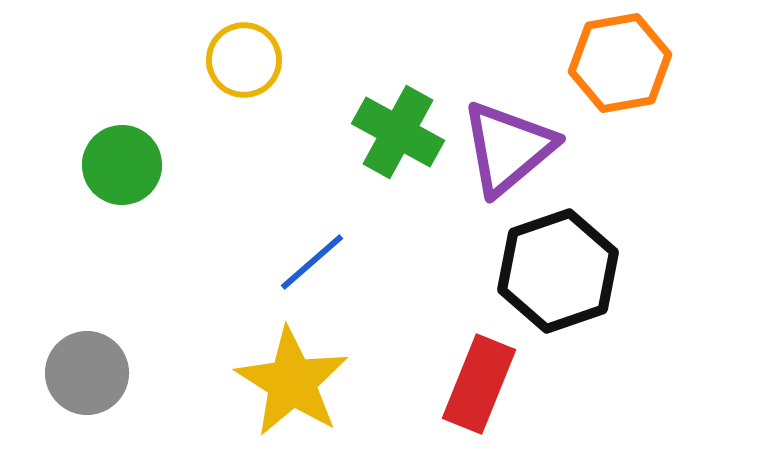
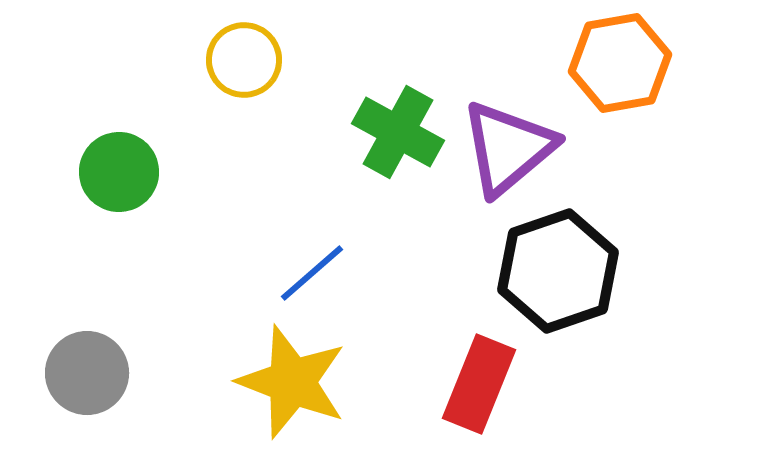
green circle: moved 3 px left, 7 px down
blue line: moved 11 px down
yellow star: rotated 11 degrees counterclockwise
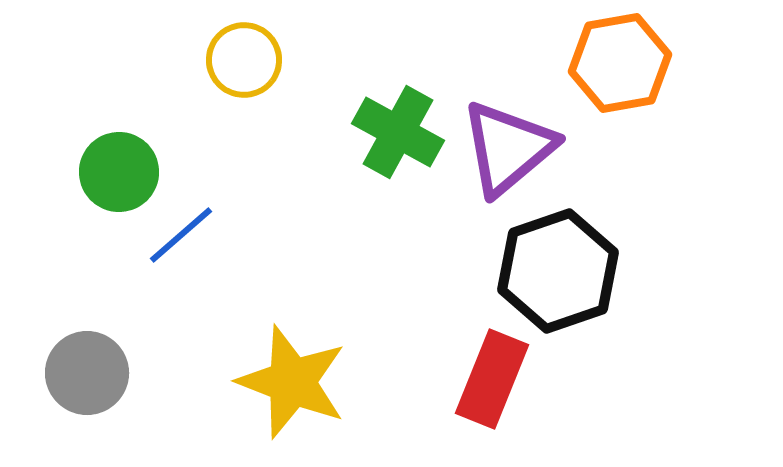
blue line: moved 131 px left, 38 px up
red rectangle: moved 13 px right, 5 px up
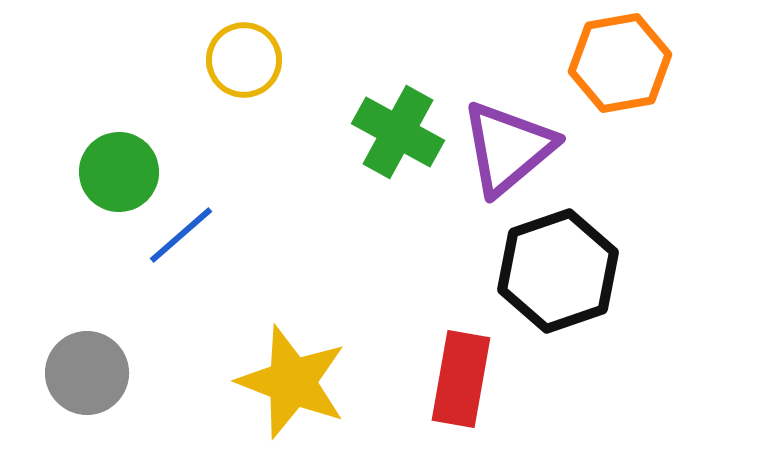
red rectangle: moved 31 px left; rotated 12 degrees counterclockwise
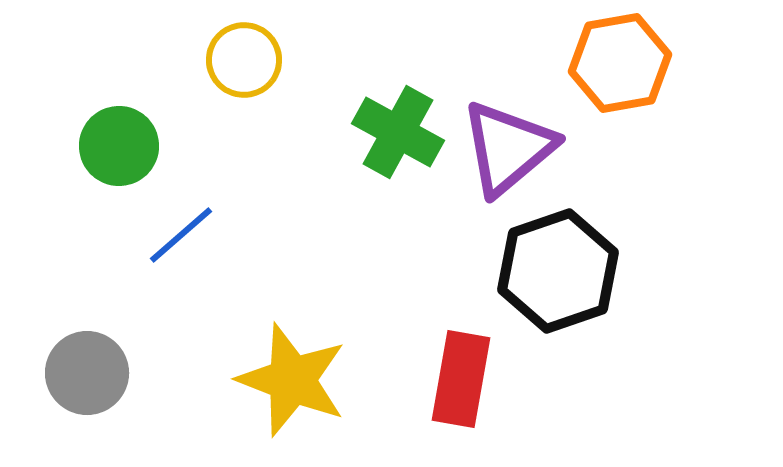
green circle: moved 26 px up
yellow star: moved 2 px up
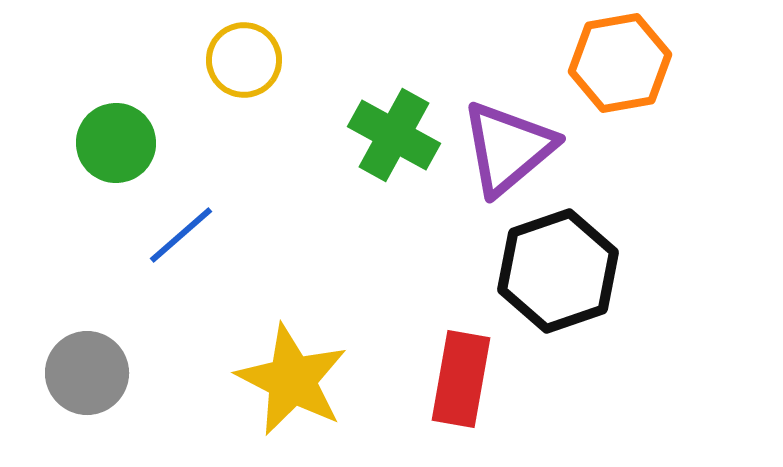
green cross: moved 4 px left, 3 px down
green circle: moved 3 px left, 3 px up
yellow star: rotated 6 degrees clockwise
